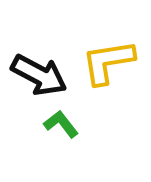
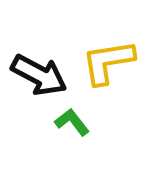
green L-shape: moved 11 px right, 2 px up
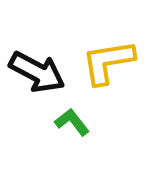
black arrow: moved 2 px left, 3 px up
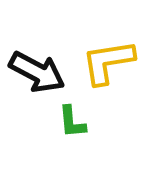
green L-shape: rotated 147 degrees counterclockwise
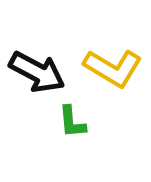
yellow L-shape: moved 5 px right, 6 px down; rotated 140 degrees counterclockwise
